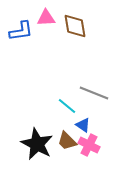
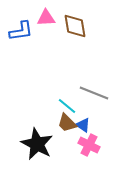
brown trapezoid: moved 18 px up
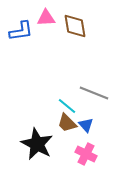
blue triangle: moved 3 px right; rotated 14 degrees clockwise
pink cross: moved 3 px left, 9 px down
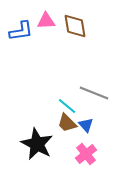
pink triangle: moved 3 px down
pink cross: rotated 25 degrees clockwise
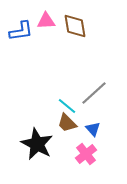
gray line: rotated 64 degrees counterclockwise
blue triangle: moved 7 px right, 4 px down
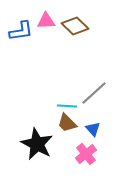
brown diamond: rotated 36 degrees counterclockwise
cyan line: rotated 36 degrees counterclockwise
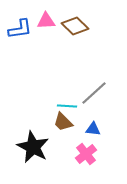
blue L-shape: moved 1 px left, 2 px up
brown trapezoid: moved 4 px left, 1 px up
blue triangle: rotated 42 degrees counterclockwise
black star: moved 4 px left, 3 px down
